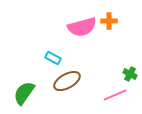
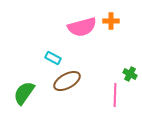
orange cross: moved 2 px right
pink line: rotated 65 degrees counterclockwise
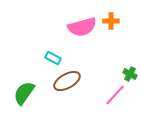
pink line: rotated 40 degrees clockwise
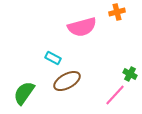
orange cross: moved 6 px right, 9 px up; rotated 14 degrees counterclockwise
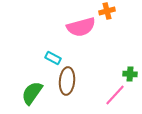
orange cross: moved 10 px left, 1 px up
pink semicircle: moved 1 px left
green cross: rotated 24 degrees counterclockwise
brown ellipse: rotated 56 degrees counterclockwise
green semicircle: moved 8 px right
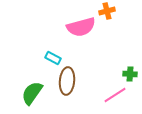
pink line: rotated 15 degrees clockwise
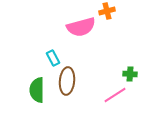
cyan rectangle: rotated 35 degrees clockwise
green semicircle: moved 5 px right, 3 px up; rotated 35 degrees counterclockwise
